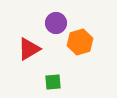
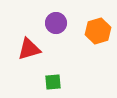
orange hexagon: moved 18 px right, 11 px up
red triangle: rotated 15 degrees clockwise
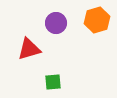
orange hexagon: moved 1 px left, 11 px up
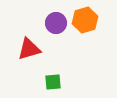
orange hexagon: moved 12 px left
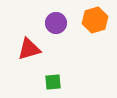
orange hexagon: moved 10 px right
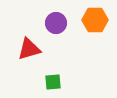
orange hexagon: rotated 15 degrees clockwise
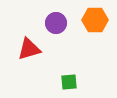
green square: moved 16 px right
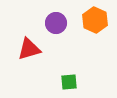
orange hexagon: rotated 25 degrees clockwise
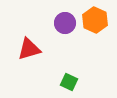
purple circle: moved 9 px right
green square: rotated 30 degrees clockwise
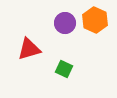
green square: moved 5 px left, 13 px up
